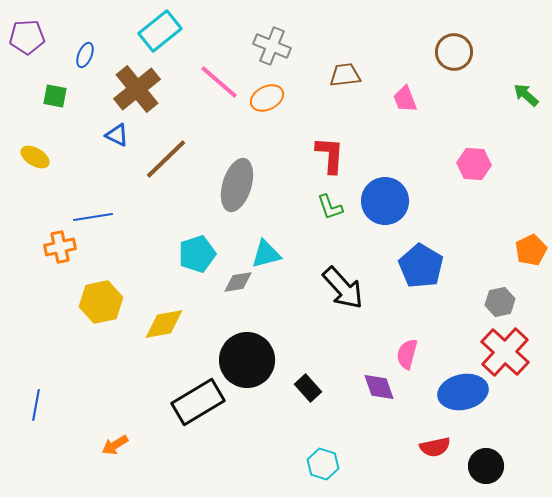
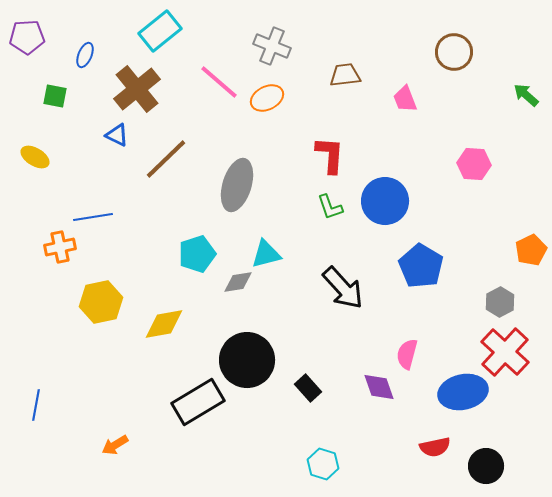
gray hexagon at (500, 302): rotated 16 degrees counterclockwise
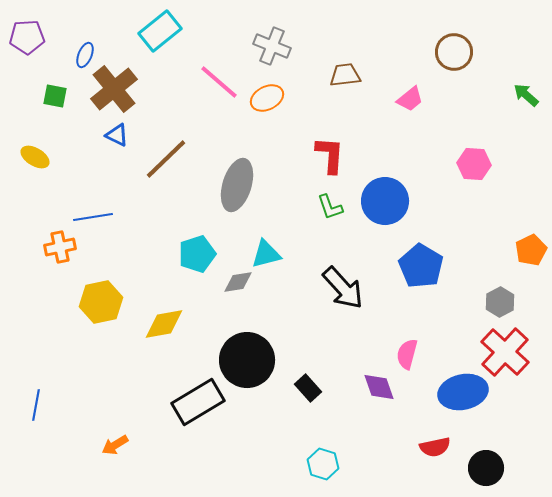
brown cross at (137, 89): moved 23 px left
pink trapezoid at (405, 99): moved 5 px right; rotated 108 degrees counterclockwise
black circle at (486, 466): moved 2 px down
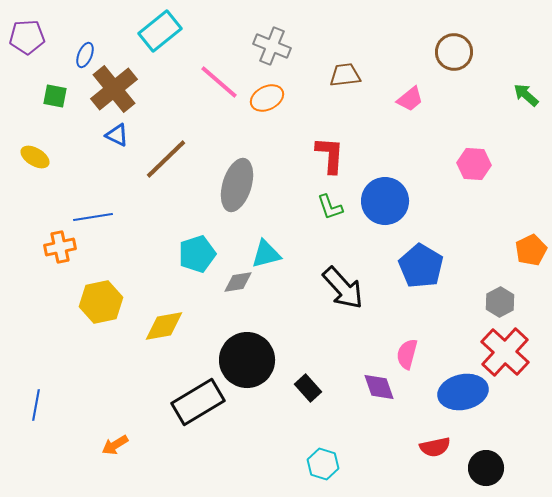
yellow diamond at (164, 324): moved 2 px down
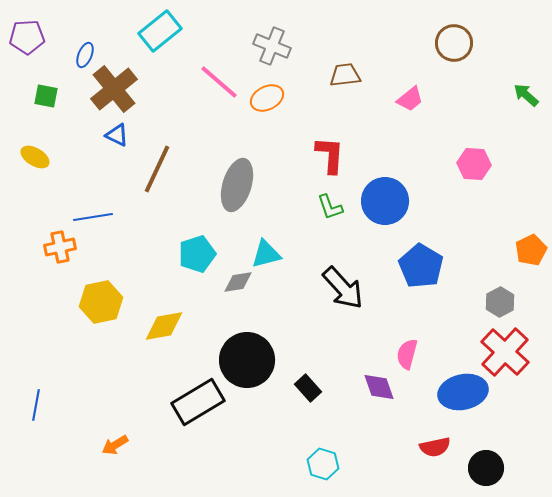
brown circle at (454, 52): moved 9 px up
green square at (55, 96): moved 9 px left
brown line at (166, 159): moved 9 px left, 10 px down; rotated 21 degrees counterclockwise
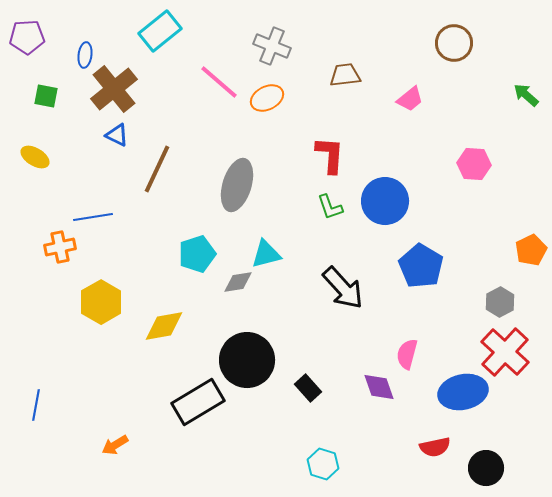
blue ellipse at (85, 55): rotated 15 degrees counterclockwise
yellow hexagon at (101, 302): rotated 18 degrees counterclockwise
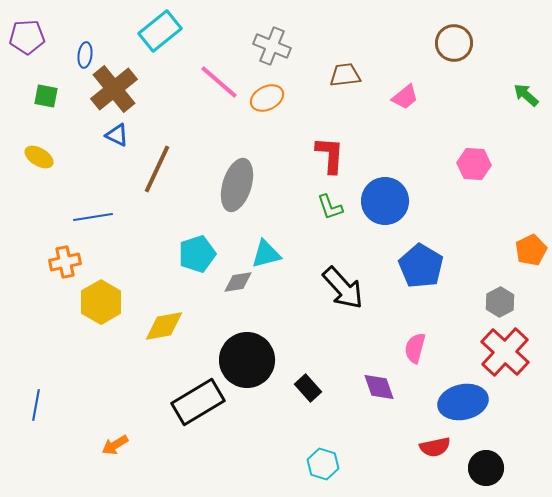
pink trapezoid at (410, 99): moved 5 px left, 2 px up
yellow ellipse at (35, 157): moved 4 px right
orange cross at (60, 247): moved 5 px right, 15 px down
pink semicircle at (407, 354): moved 8 px right, 6 px up
blue ellipse at (463, 392): moved 10 px down
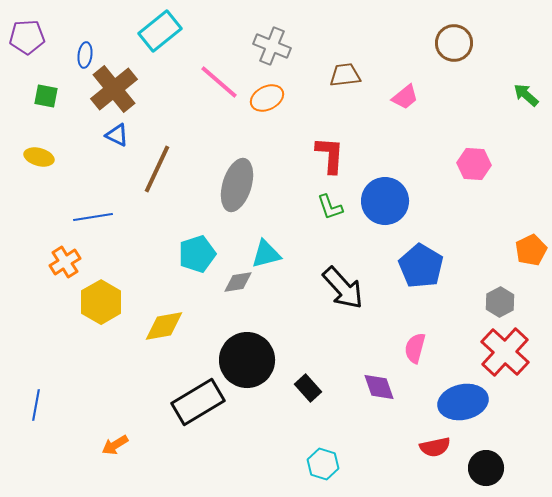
yellow ellipse at (39, 157): rotated 16 degrees counterclockwise
orange cross at (65, 262): rotated 20 degrees counterclockwise
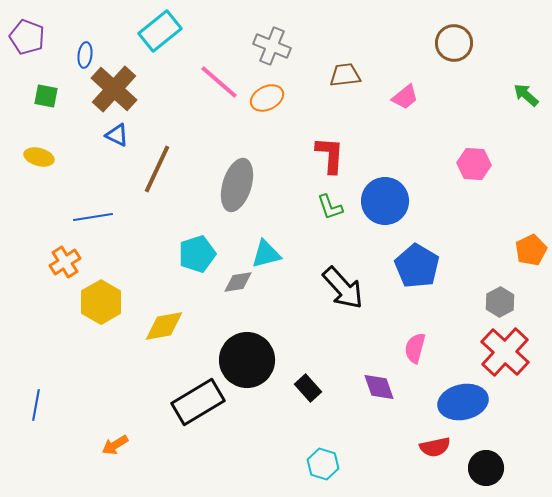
purple pentagon at (27, 37): rotated 24 degrees clockwise
brown cross at (114, 89): rotated 9 degrees counterclockwise
blue pentagon at (421, 266): moved 4 px left
